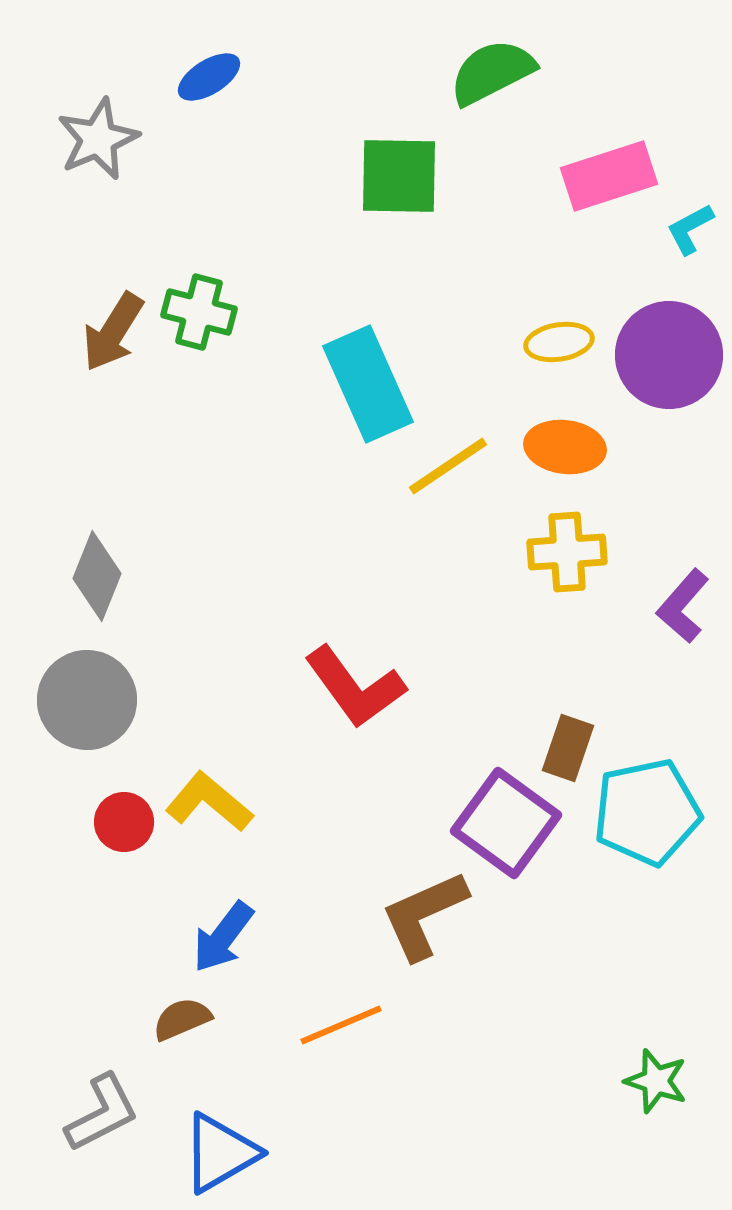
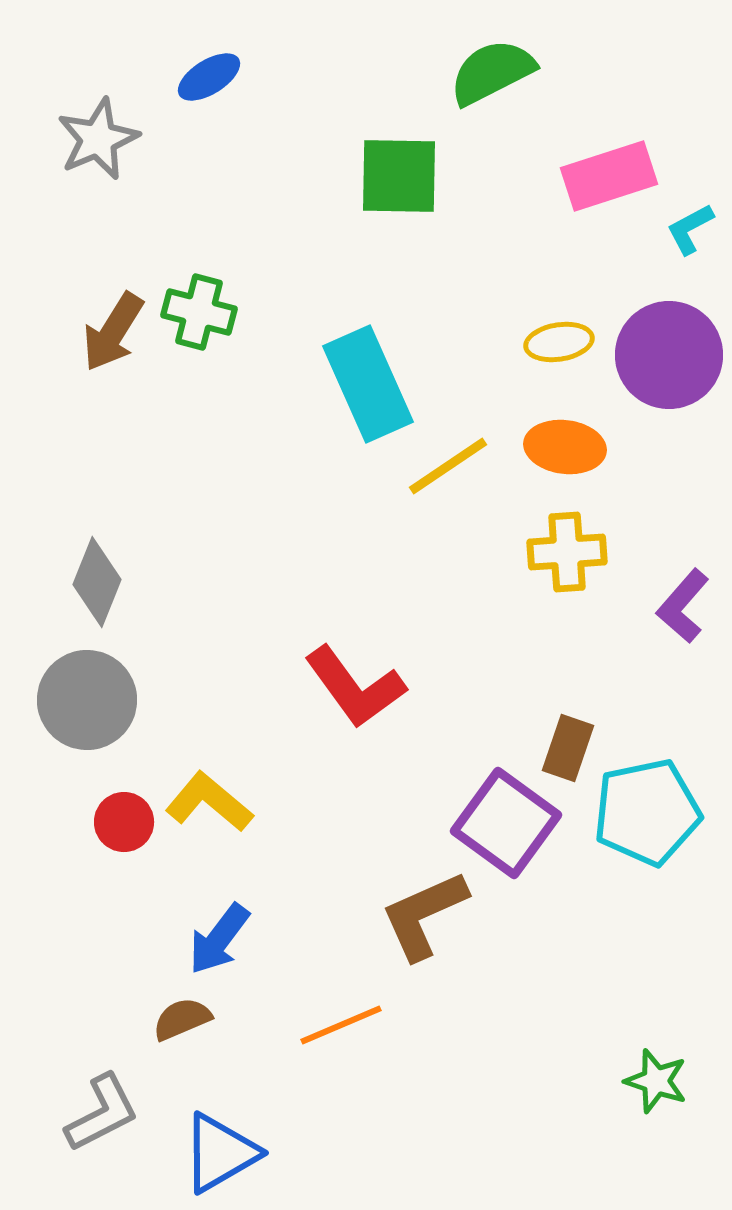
gray diamond: moved 6 px down
blue arrow: moved 4 px left, 2 px down
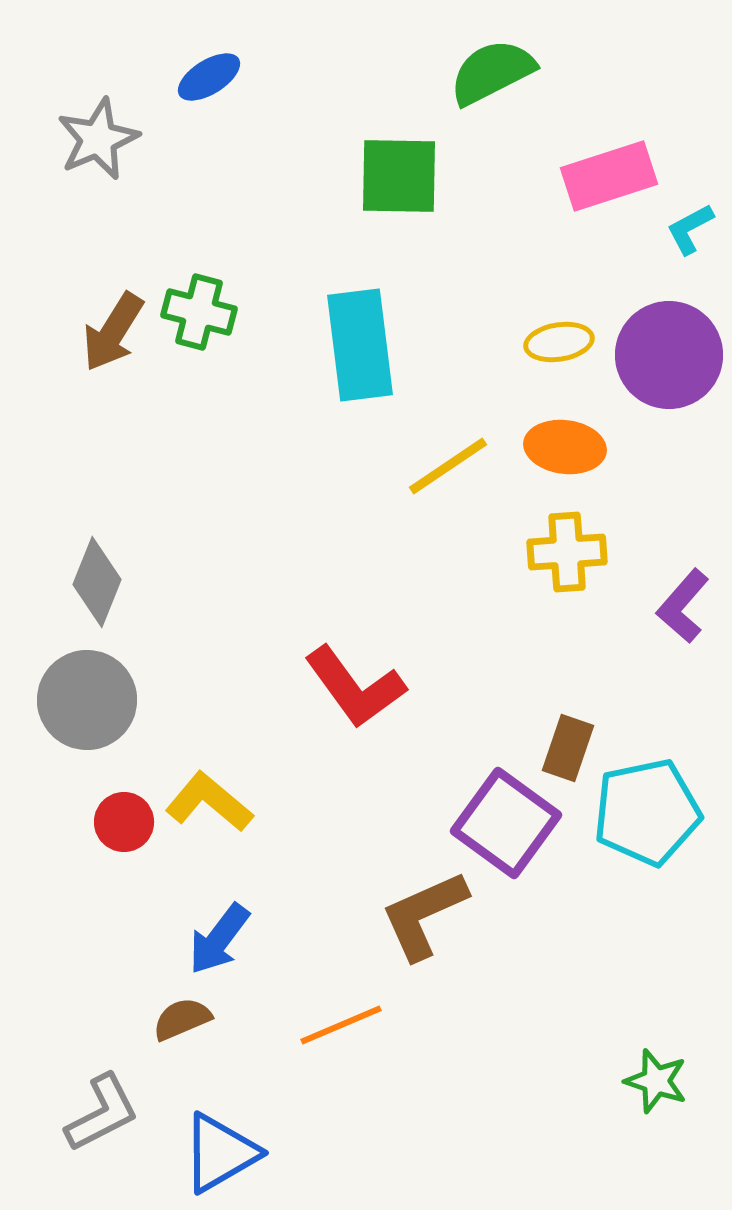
cyan rectangle: moved 8 px left, 39 px up; rotated 17 degrees clockwise
